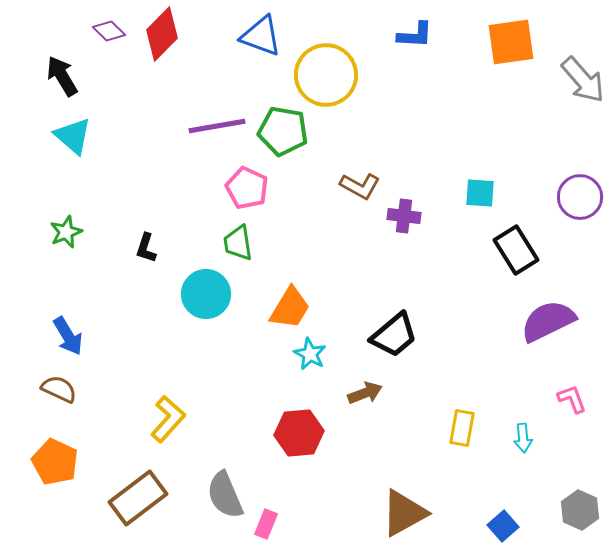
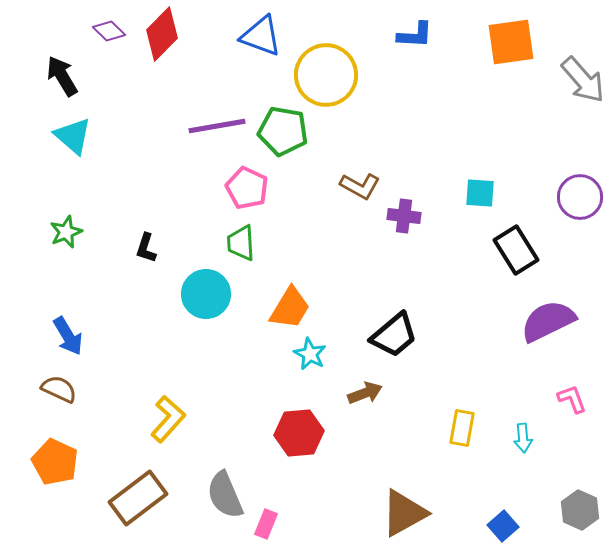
green trapezoid: moved 3 px right; rotated 6 degrees clockwise
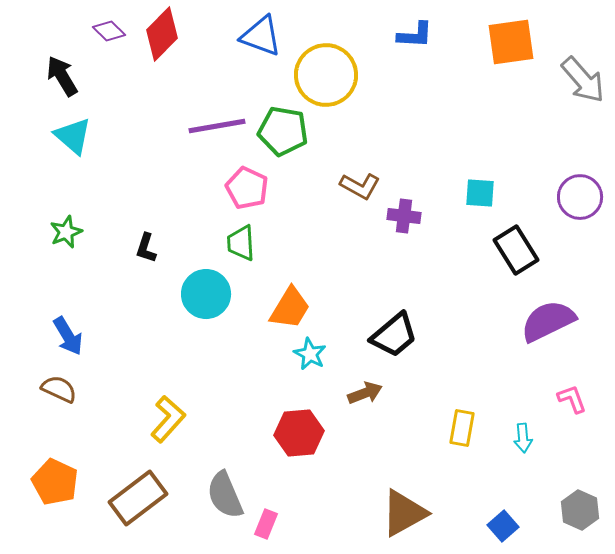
orange pentagon: moved 20 px down
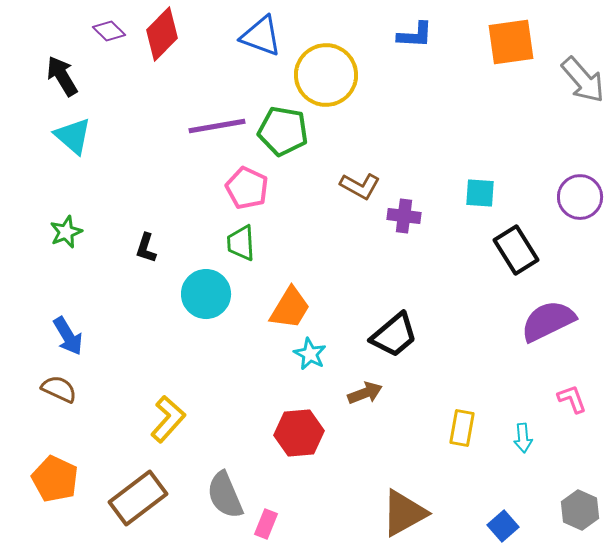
orange pentagon: moved 3 px up
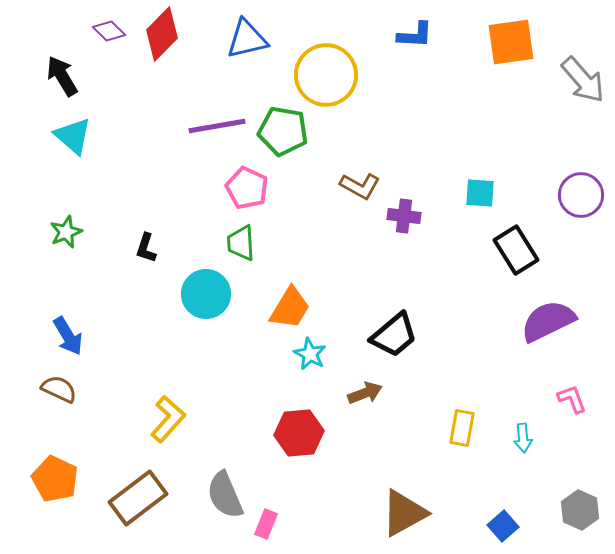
blue triangle: moved 14 px left, 3 px down; rotated 33 degrees counterclockwise
purple circle: moved 1 px right, 2 px up
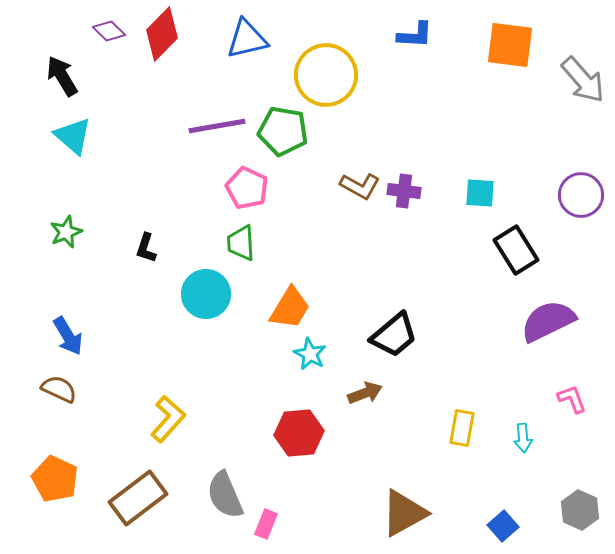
orange square: moved 1 px left, 3 px down; rotated 15 degrees clockwise
purple cross: moved 25 px up
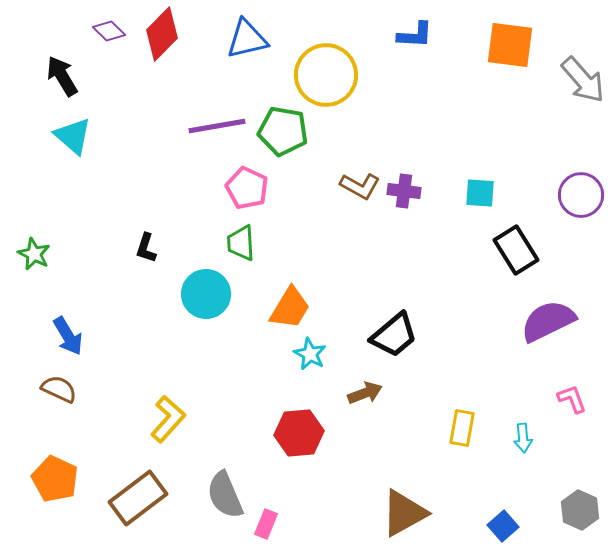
green star: moved 32 px left, 22 px down; rotated 24 degrees counterclockwise
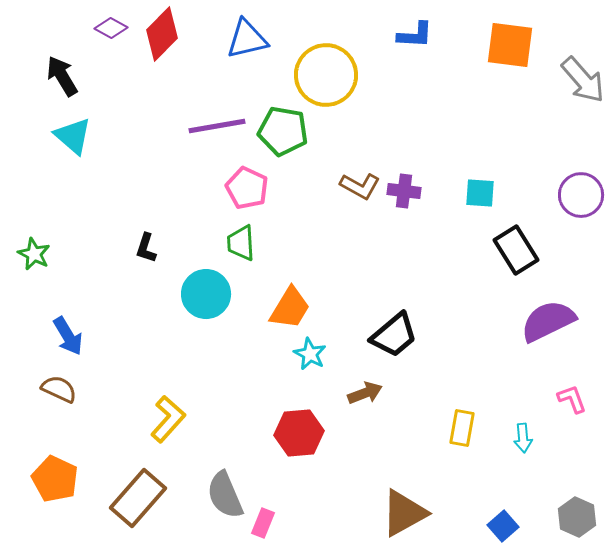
purple diamond: moved 2 px right, 3 px up; rotated 16 degrees counterclockwise
brown rectangle: rotated 12 degrees counterclockwise
gray hexagon: moved 3 px left, 7 px down
pink rectangle: moved 3 px left, 1 px up
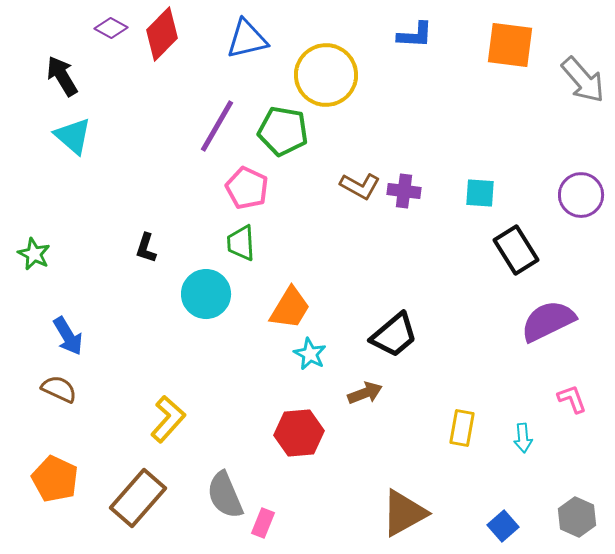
purple line: rotated 50 degrees counterclockwise
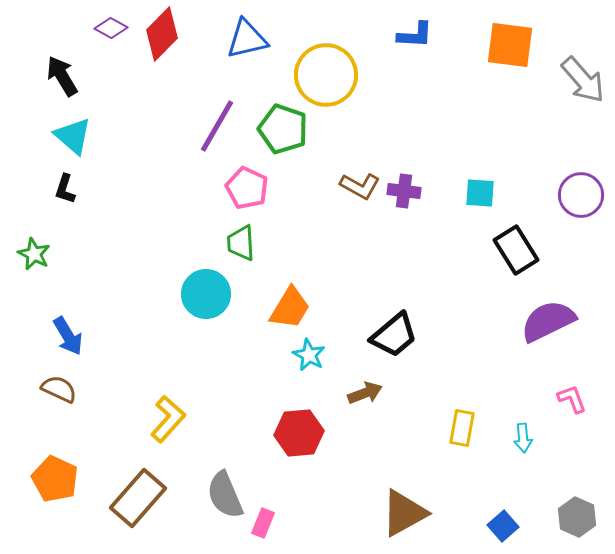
green pentagon: moved 2 px up; rotated 9 degrees clockwise
black L-shape: moved 81 px left, 59 px up
cyan star: moved 1 px left, 1 px down
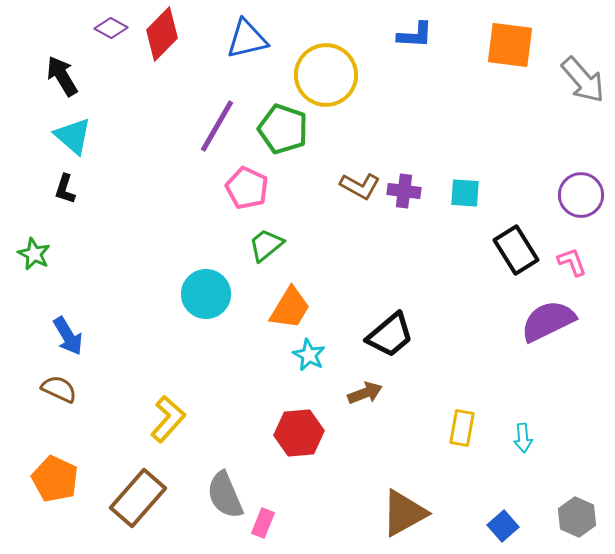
cyan square: moved 15 px left
green trapezoid: moved 25 px right, 2 px down; rotated 54 degrees clockwise
black trapezoid: moved 4 px left
pink L-shape: moved 137 px up
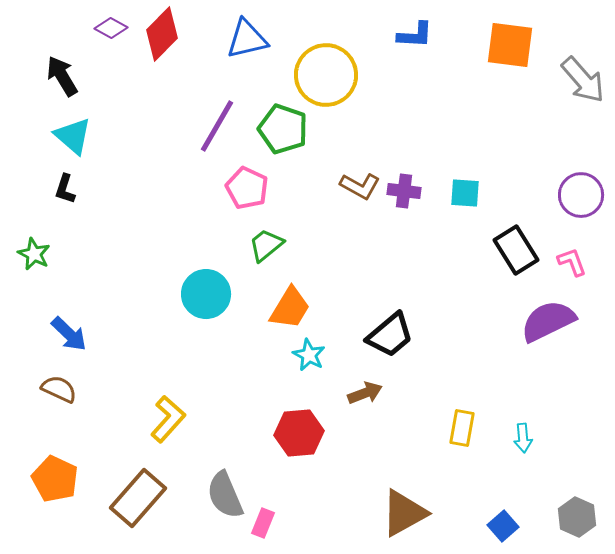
blue arrow: moved 1 px right, 2 px up; rotated 15 degrees counterclockwise
